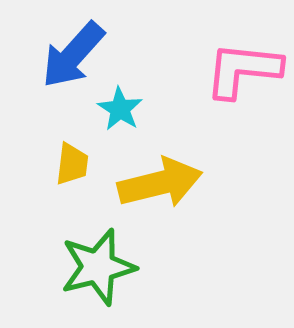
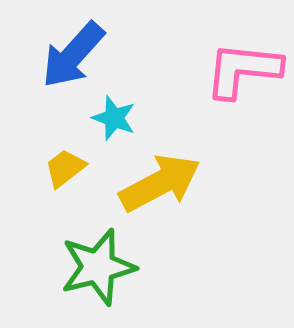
cyan star: moved 6 px left, 9 px down; rotated 12 degrees counterclockwise
yellow trapezoid: moved 7 px left, 4 px down; rotated 135 degrees counterclockwise
yellow arrow: rotated 14 degrees counterclockwise
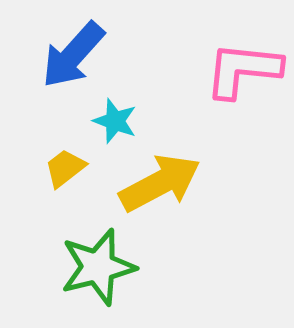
cyan star: moved 1 px right, 3 px down
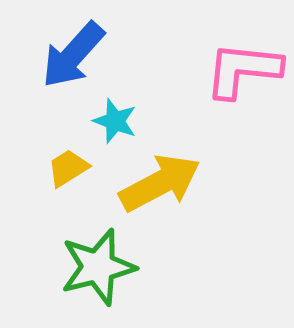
yellow trapezoid: moved 3 px right; rotated 6 degrees clockwise
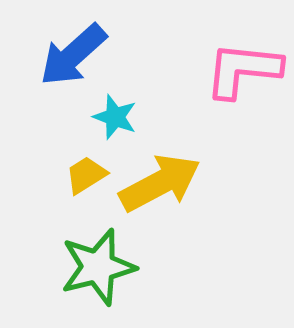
blue arrow: rotated 6 degrees clockwise
cyan star: moved 4 px up
yellow trapezoid: moved 18 px right, 7 px down
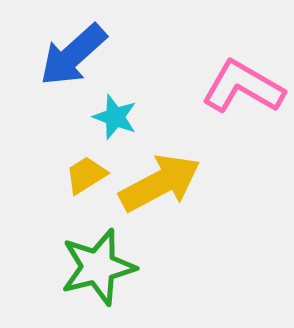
pink L-shape: moved 17 px down; rotated 24 degrees clockwise
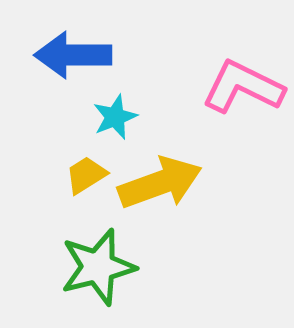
blue arrow: rotated 42 degrees clockwise
pink L-shape: rotated 4 degrees counterclockwise
cyan star: rotated 30 degrees clockwise
yellow arrow: rotated 8 degrees clockwise
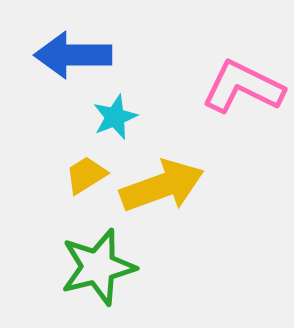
yellow arrow: moved 2 px right, 3 px down
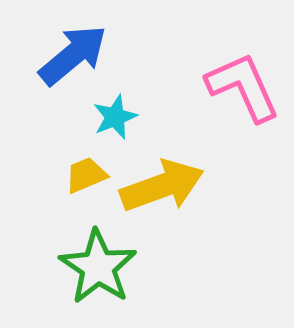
blue arrow: rotated 140 degrees clockwise
pink L-shape: rotated 40 degrees clockwise
yellow trapezoid: rotated 9 degrees clockwise
green star: rotated 24 degrees counterclockwise
